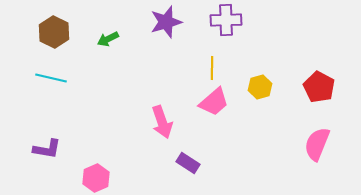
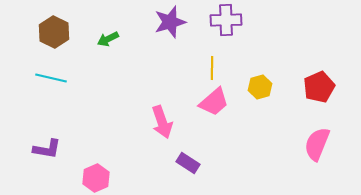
purple star: moved 4 px right
red pentagon: rotated 20 degrees clockwise
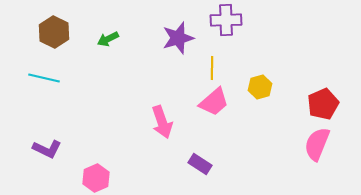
purple star: moved 8 px right, 16 px down
cyan line: moved 7 px left
red pentagon: moved 4 px right, 17 px down
purple L-shape: rotated 16 degrees clockwise
purple rectangle: moved 12 px right, 1 px down
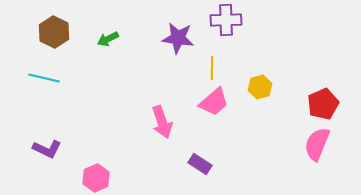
purple star: rotated 24 degrees clockwise
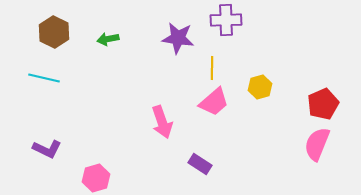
green arrow: rotated 15 degrees clockwise
pink hexagon: rotated 8 degrees clockwise
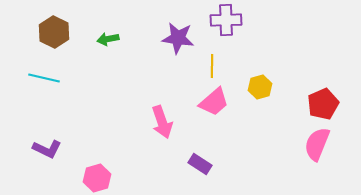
yellow line: moved 2 px up
pink hexagon: moved 1 px right
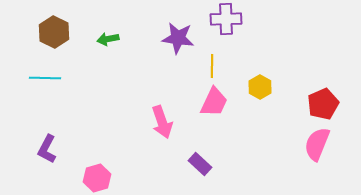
purple cross: moved 1 px up
cyan line: moved 1 px right; rotated 12 degrees counterclockwise
yellow hexagon: rotated 15 degrees counterclockwise
pink trapezoid: rotated 24 degrees counterclockwise
purple L-shape: rotated 92 degrees clockwise
purple rectangle: rotated 10 degrees clockwise
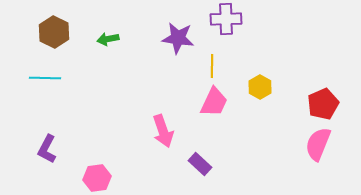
pink arrow: moved 1 px right, 9 px down
pink semicircle: moved 1 px right
pink hexagon: rotated 8 degrees clockwise
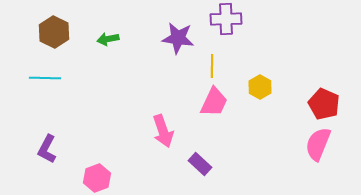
red pentagon: moved 1 px right; rotated 24 degrees counterclockwise
pink hexagon: rotated 12 degrees counterclockwise
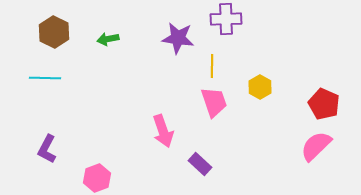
pink trapezoid: rotated 44 degrees counterclockwise
pink semicircle: moved 2 px left, 2 px down; rotated 24 degrees clockwise
